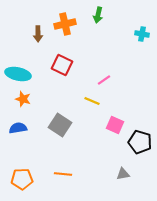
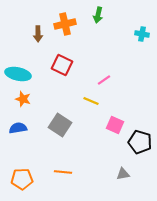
yellow line: moved 1 px left
orange line: moved 2 px up
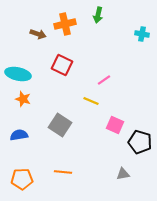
brown arrow: rotated 70 degrees counterclockwise
blue semicircle: moved 1 px right, 7 px down
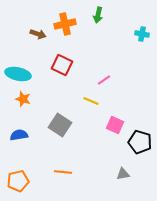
orange pentagon: moved 4 px left, 2 px down; rotated 10 degrees counterclockwise
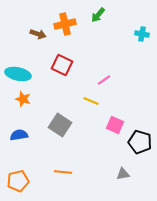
green arrow: rotated 28 degrees clockwise
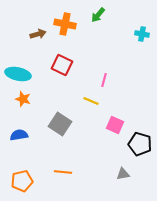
orange cross: rotated 25 degrees clockwise
brown arrow: rotated 35 degrees counterclockwise
pink line: rotated 40 degrees counterclockwise
gray square: moved 1 px up
black pentagon: moved 2 px down
orange pentagon: moved 4 px right
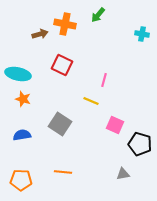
brown arrow: moved 2 px right
blue semicircle: moved 3 px right
orange pentagon: moved 1 px left, 1 px up; rotated 15 degrees clockwise
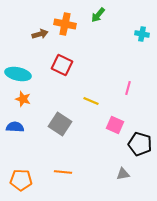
pink line: moved 24 px right, 8 px down
blue semicircle: moved 7 px left, 8 px up; rotated 12 degrees clockwise
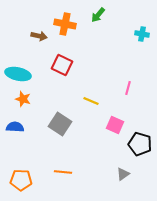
brown arrow: moved 1 px left, 2 px down; rotated 28 degrees clockwise
gray triangle: rotated 24 degrees counterclockwise
